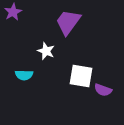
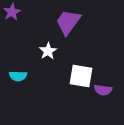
purple star: moved 1 px left
white star: moved 2 px right; rotated 18 degrees clockwise
cyan semicircle: moved 6 px left, 1 px down
purple semicircle: rotated 12 degrees counterclockwise
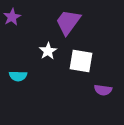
purple star: moved 5 px down
white square: moved 15 px up
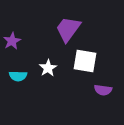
purple star: moved 24 px down
purple trapezoid: moved 7 px down
white star: moved 17 px down
white square: moved 4 px right
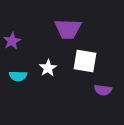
purple trapezoid: rotated 124 degrees counterclockwise
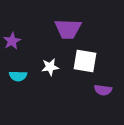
white star: moved 2 px right, 1 px up; rotated 24 degrees clockwise
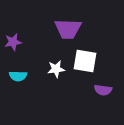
purple star: moved 1 px right, 1 px down; rotated 18 degrees clockwise
white star: moved 6 px right, 2 px down
